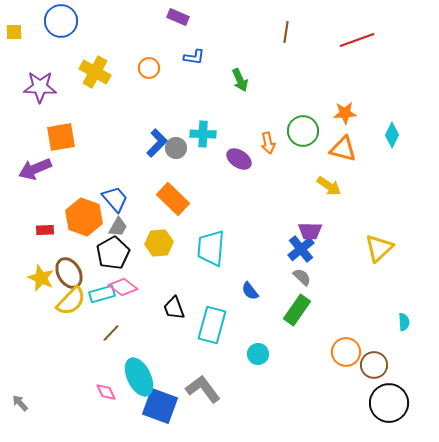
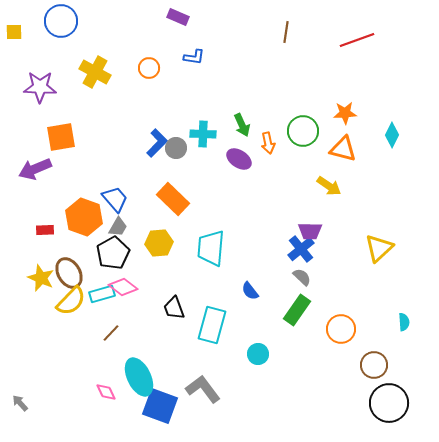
green arrow at (240, 80): moved 2 px right, 45 px down
orange circle at (346, 352): moved 5 px left, 23 px up
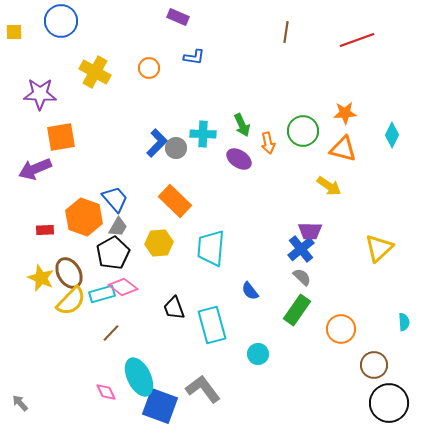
purple star at (40, 87): moved 7 px down
orange rectangle at (173, 199): moved 2 px right, 2 px down
cyan rectangle at (212, 325): rotated 30 degrees counterclockwise
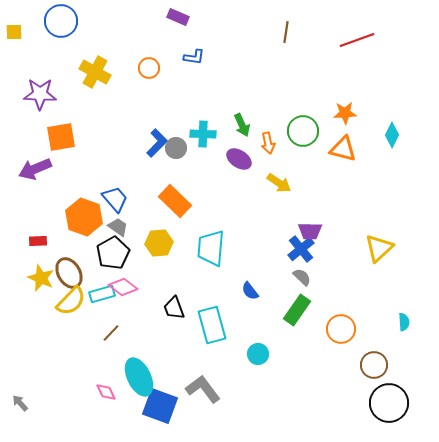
yellow arrow at (329, 186): moved 50 px left, 3 px up
gray trapezoid at (118, 227): rotated 85 degrees counterclockwise
red rectangle at (45, 230): moved 7 px left, 11 px down
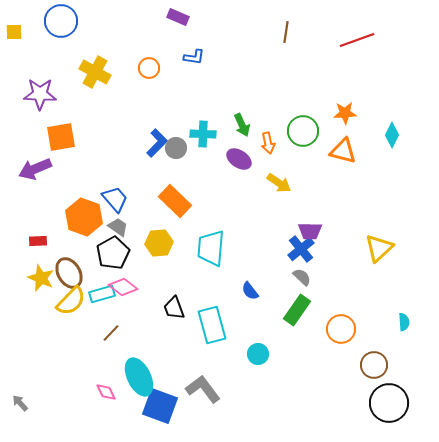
orange triangle at (343, 149): moved 2 px down
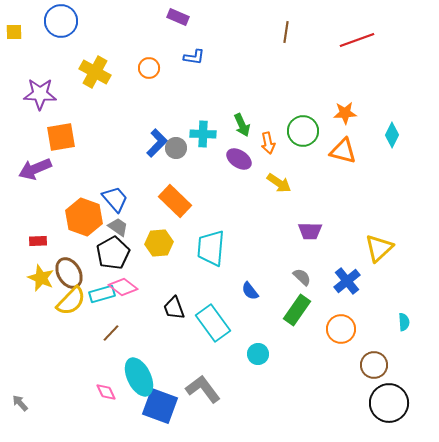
blue cross at (301, 249): moved 46 px right, 32 px down
cyan rectangle at (212, 325): moved 1 px right, 2 px up; rotated 21 degrees counterclockwise
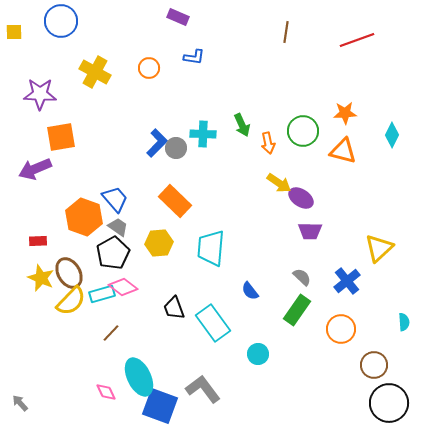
purple ellipse at (239, 159): moved 62 px right, 39 px down
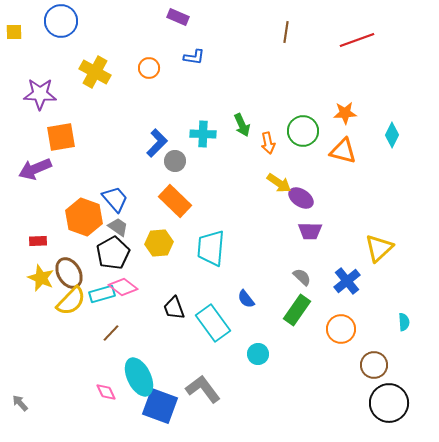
gray circle at (176, 148): moved 1 px left, 13 px down
blue semicircle at (250, 291): moved 4 px left, 8 px down
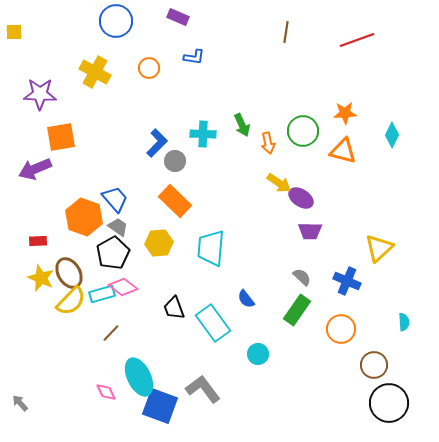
blue circle at (61, 21): moved 55 px right
blue cross at (347, 281): rotated 28 degrees counterclockwise
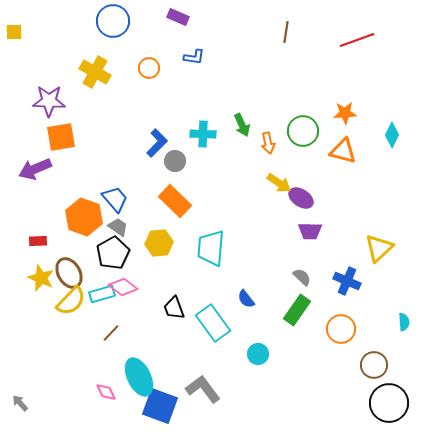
blue circle at (116, 21): moved 3 px left
purple star at (40, 94): moved 9 px right, 7 px down
